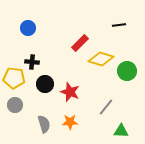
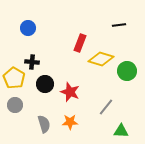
red rectangle: rotated 24 degrees counterclockwise
yellow pentagon: rotated 25 degrees clockwise
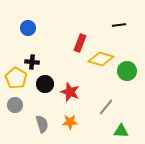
yellow pentagon: moved 2 px right
gray semicircle: moved 2 px left
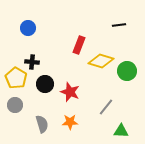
red rectangle: moved 1 px left, 2 px down
yellow diamond: moved 2 px down
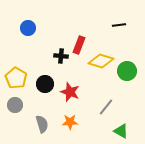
black cross: moved 29 px right, 6 px up
green triangle: rotated 28 degrees clockwise
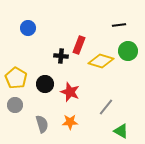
green circle: moved 1 px right, 20 px up
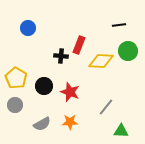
yellow diamond: rotated 15 degrees counterclockwise
black circle: moved 1 px left, 2 px down
gray semicircle: rotated 78 degrees clockwise
green triangle: rotated 28 degrees counterclockwise
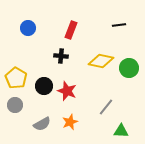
red rectangle: moved 8 px left, 15 px up
green circle: moved 1 px right, 17 px down
yellow diamond: rotated 10 degrees clockwise
red star: moved 3 px left, 1 px up
orange star: rotated 21 degrees counterclockwise
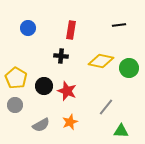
red rectangle: rotated 12 degrees counterclockwise
gray semicircle: moved 1 px left, 1 px down
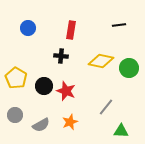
red star: moved 1 px left
gray circle: moved 10 px down
